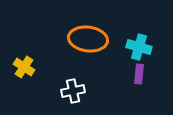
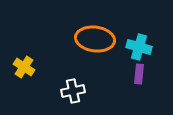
orange ellipse: moved 7 px right
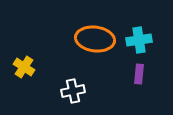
cyan cross: moved 7 px up; rotated 25 degrees counterclockwise
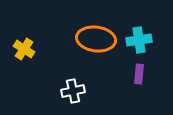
orange ellipse: moved 1 px right
yellow cross: moved 18 px up
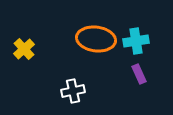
cyan cross: moved 3 px left, 1 px down
yellow cross: rotated 15 degrees clockwise
purple rectangle: rotated 30 degrees counterclockwise
